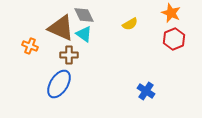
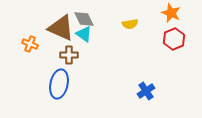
gray diamond: moved 4 px down
yellow semicircle: rotated 21 degrees clockwise
orange cross: moved 2 px up
blue ellipse: rotated 20 degrees counterclockwise
blue cross: rotated 24 degrees clockwise
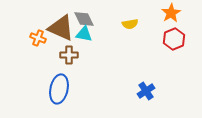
orange star: rotated 18 degrees clockwise
cyan triangle: rotated 24 degrees counterclockwise
orange cross: moved 8 px right, 6 px up
blue ellipse: moved 5 px down
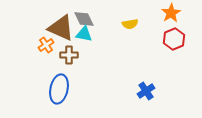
orange cross: moved 8 px right, 7 px down; rotated 35 degrees clockwise
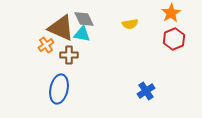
cyan triangle: moved 2 px left
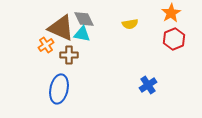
blue cross: moved 2 px right, 6 px up
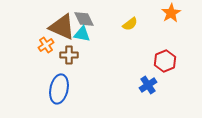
yellow semicircle: rotated 28 degrees counterclockwise
brown triangle: moved 1 px right, 1 px up
red hexagon: moved 9 px left, 22 px down
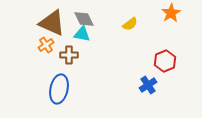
brown triangle: moved 10 px left, 4 px up
